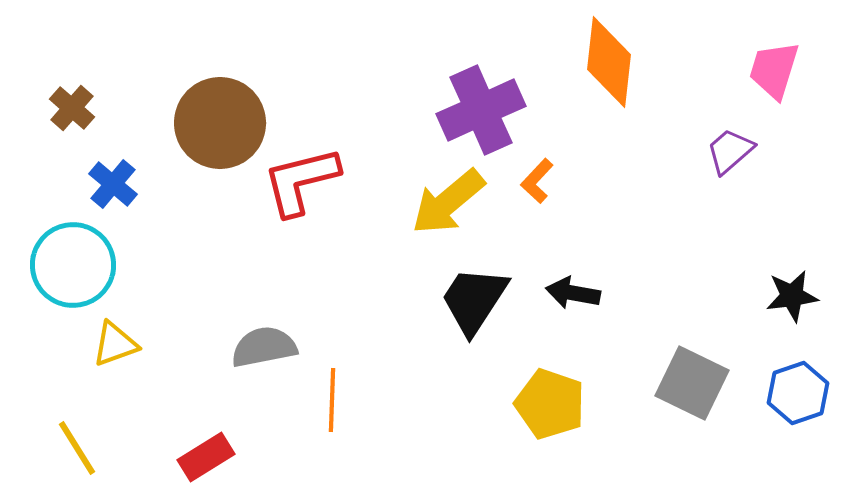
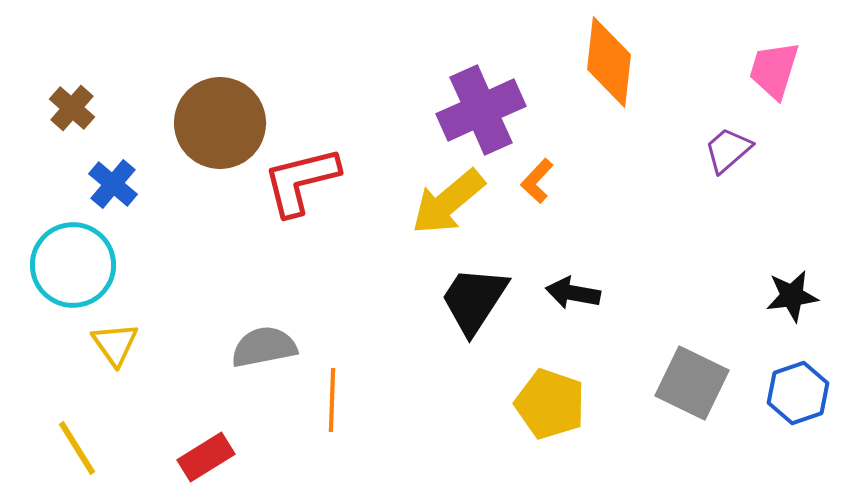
purple trapezoid: moved 2 px left, 1 px up
yellow triangle: rotated 45 degrees counterclockwise
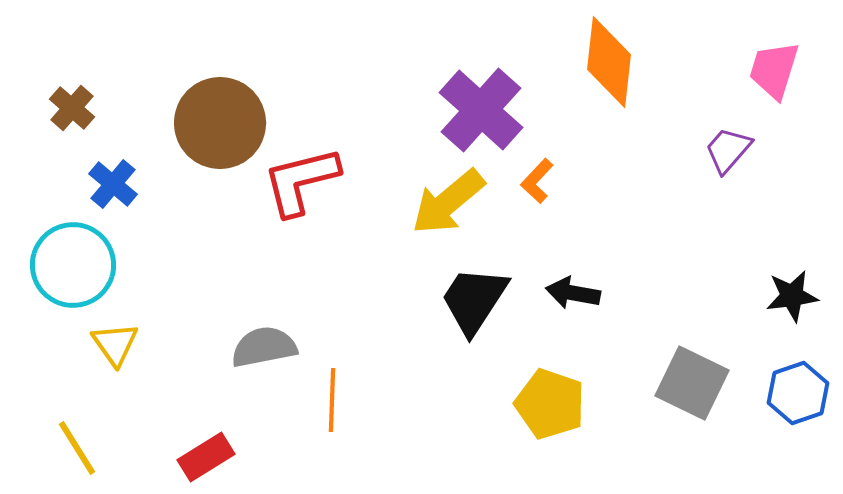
purple cross: rotated 24 degrees counterclockwise
purple trapezoid: rotated 8 degrees counterclockwise
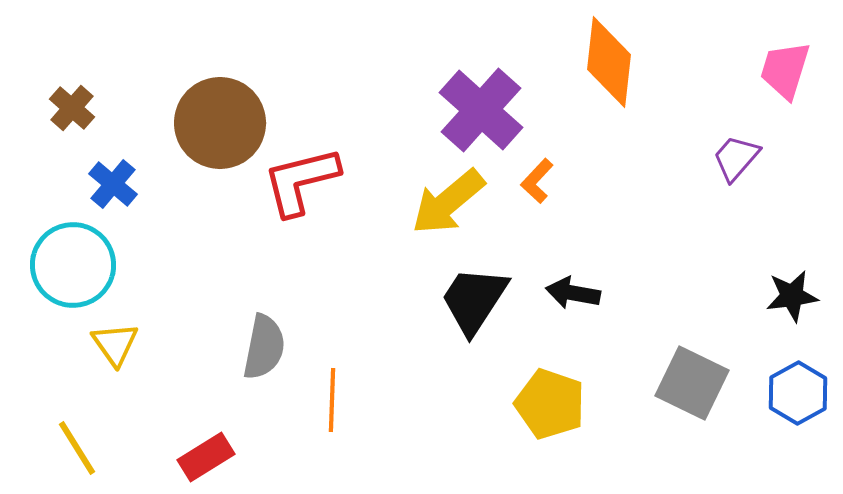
pink trapezoid: moved 11 px right
purple trapezoid: moved 8 px right, 8 px down
gray semicircle: rotated 112 degrees clockwise
blue hexagon: rotated 10 degrees counterclockwise
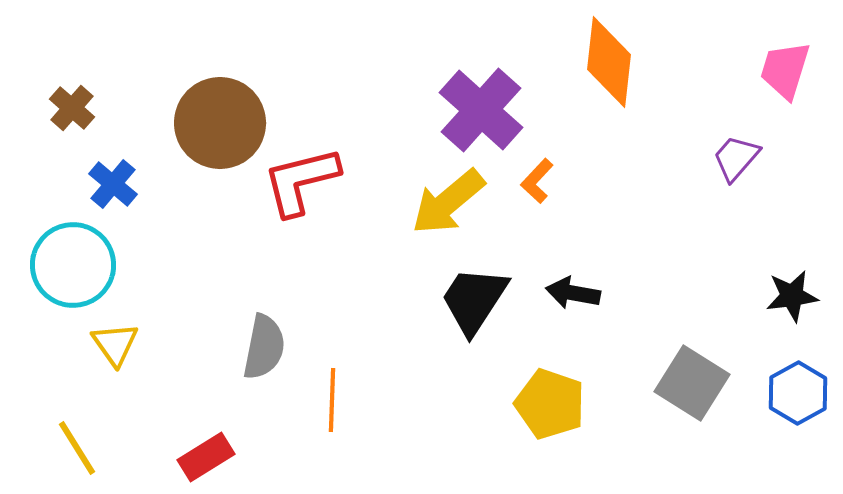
gray square: rotated 6 degrees clockwise
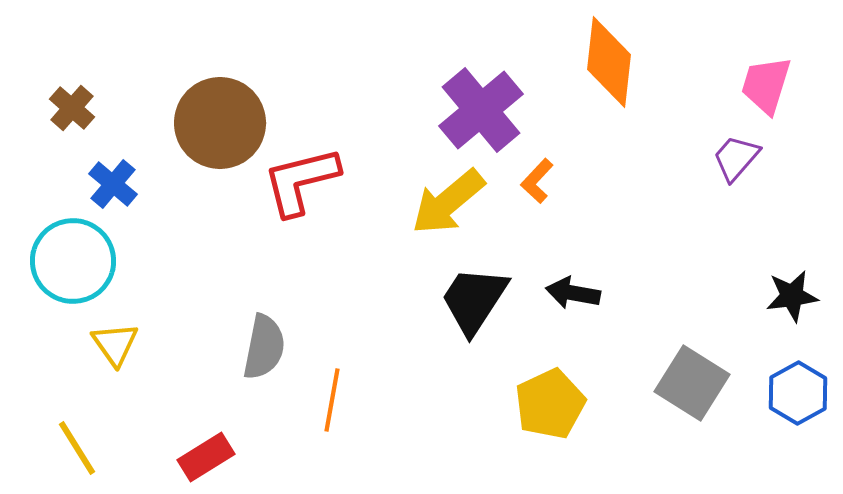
pink trapezoid: moved 19 px left, 15 px down
purple cross: rotated 8 degrees clockwise
cyan circle: moved 4 px up
orange line: rotated 8 degrees clockwise
yellow pentagon: rotated 28 degrees clockwise
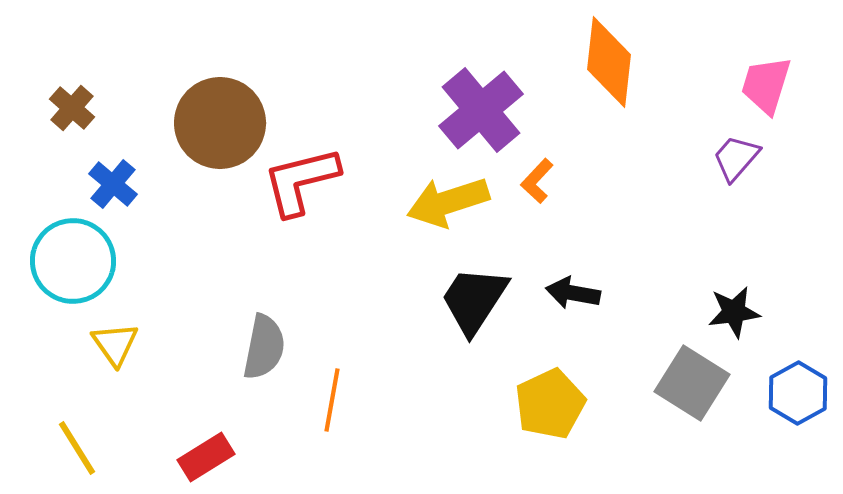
yellow arrow: rotated 22 degrees clockwise
black star: moved 58 px left, 16 px down
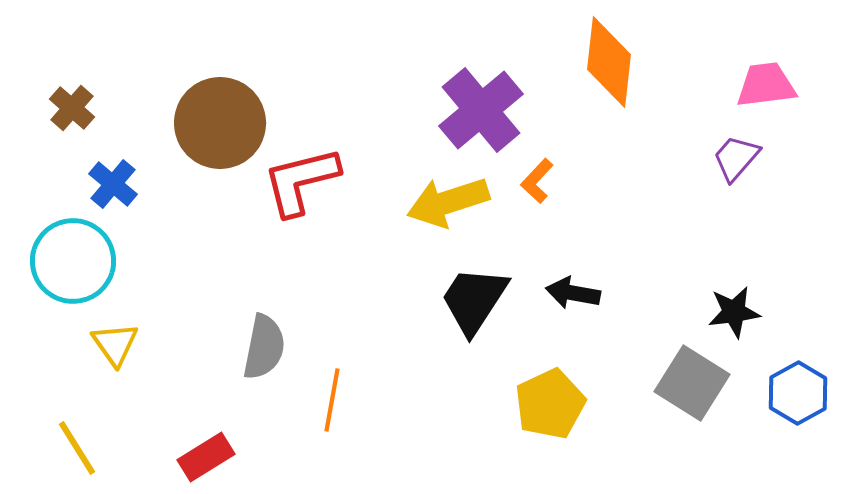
pink trapezoid: rotated 66 degrees clockwise
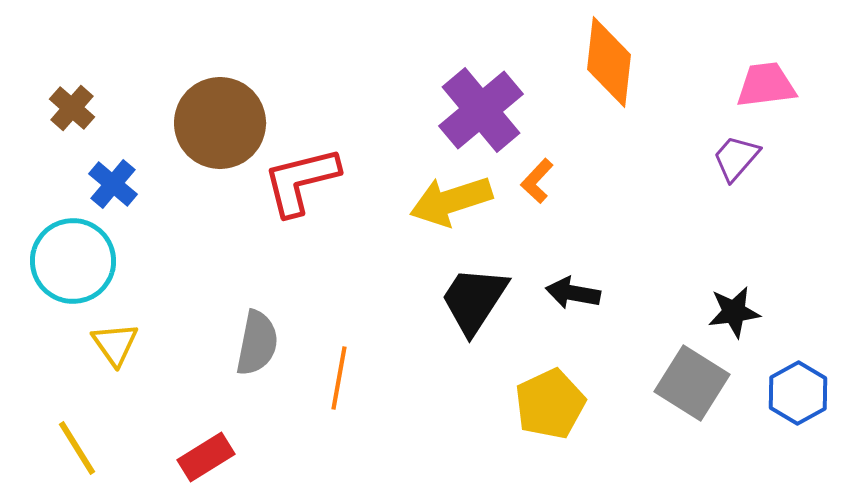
yellow arrow: moved 3 px right, 1 px up
gray semicircle: moved 7 px left, 4 px up
orange line: moved 7 px right, 22 px up
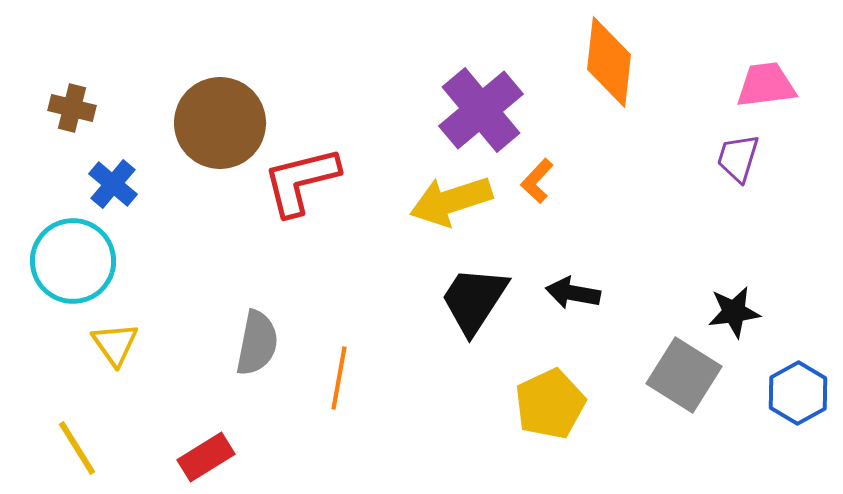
brown cross: rotated 27 degrees counterclockwise
purple trapezoid: moved 2 px right; rotated 24 degrees counterclockwise
gray square: moved 8 px left, 8 px up
